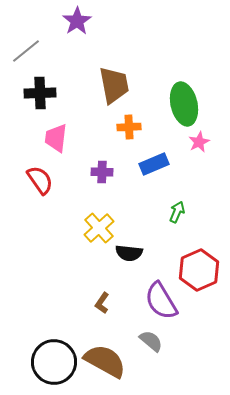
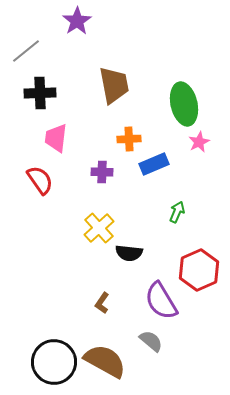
orange cross: moved 12 px down
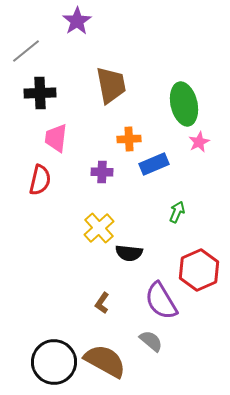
brown trapezoid: moved 3 px left
red semicircle: rotated 48 degrees clockwise
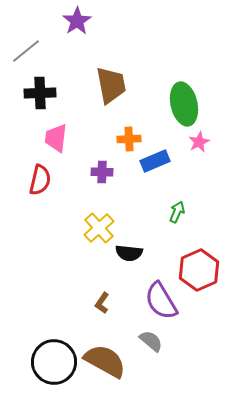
blue rectangle: moved 1 px right, 3 px up
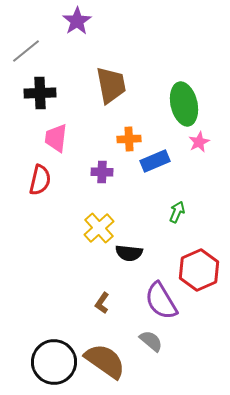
brown semicircle: rotated 6 degrees clockwise
